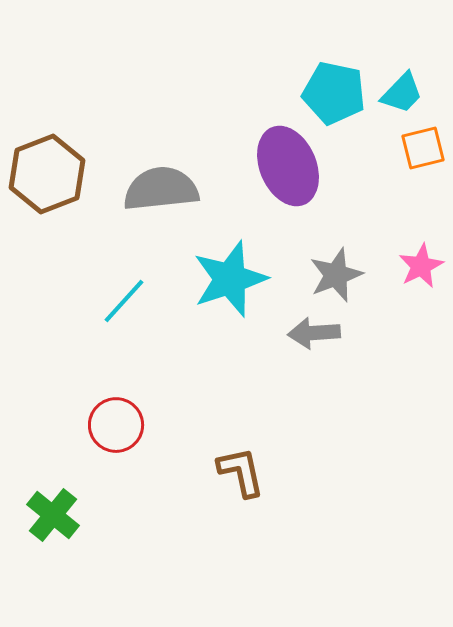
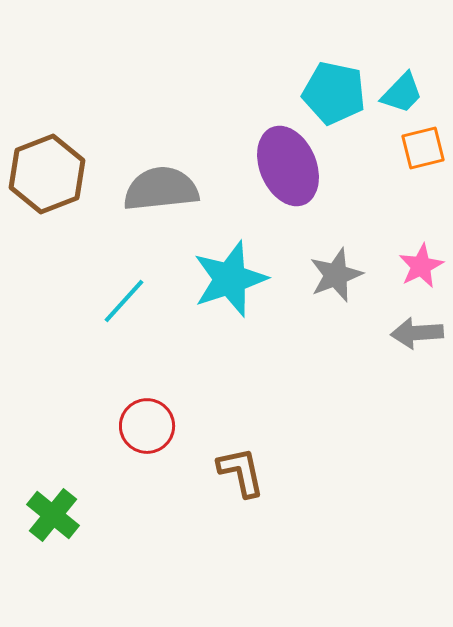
gray arrow: moved 103 px right
red circle: moved 31 px right, 1 px down
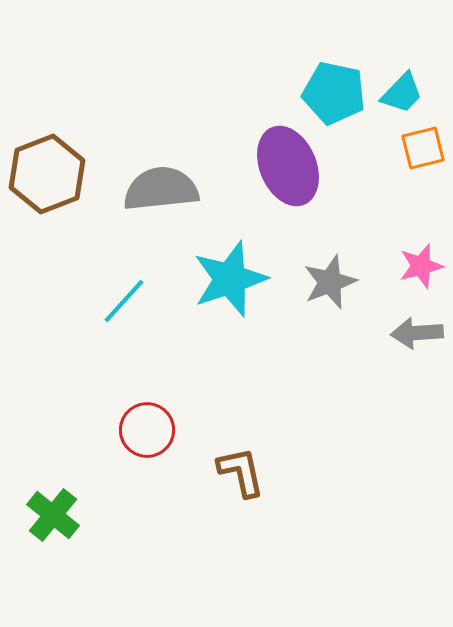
pink star: rotated 12 degrees clockwise
gray star: moved 6 px left, 7 px down
red circle: moved 4 px down
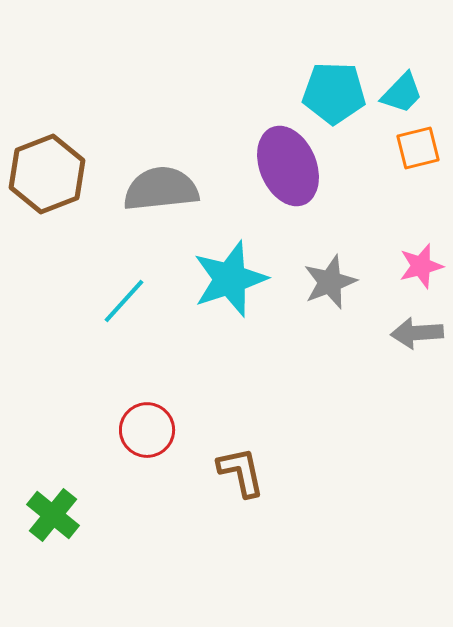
cyan pentagon: rotated 10 degrees counterclockwise
orange square: moved 5 px left
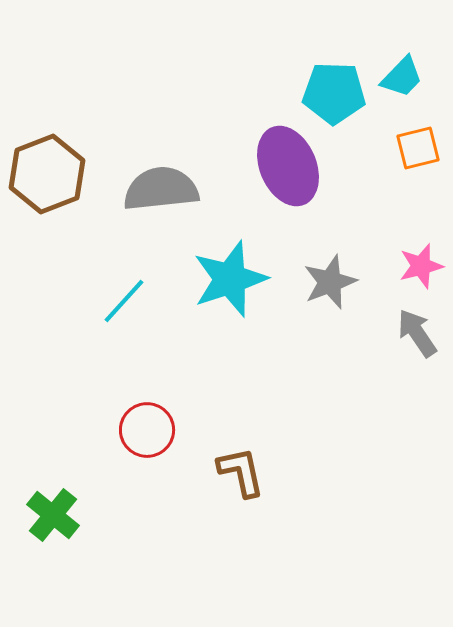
cyan trapezoid: moved 16 px up
gray arrow: rotated 60 degrees clockwise
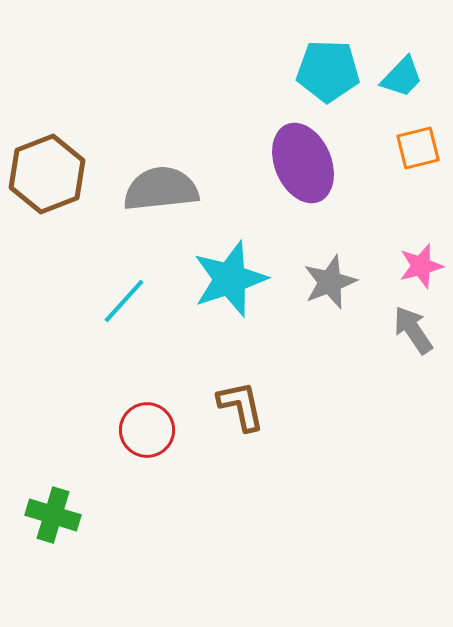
cyan pentagon: moved 6 px left, 22 px up
purple ellipse: moved 15 px right, 3 px up
gray arrow: moved 4 px left, 3 px up
brown L-shape: moved 66 px up
green cross: rotated 22 degrees counterclockwise
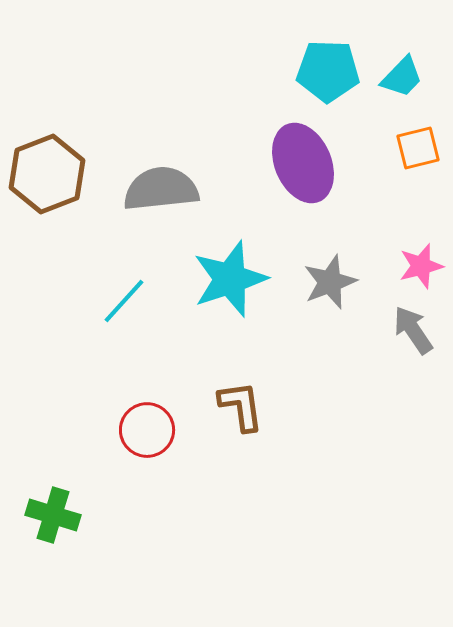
brown L-shape: rotated 4 degrees clockwise
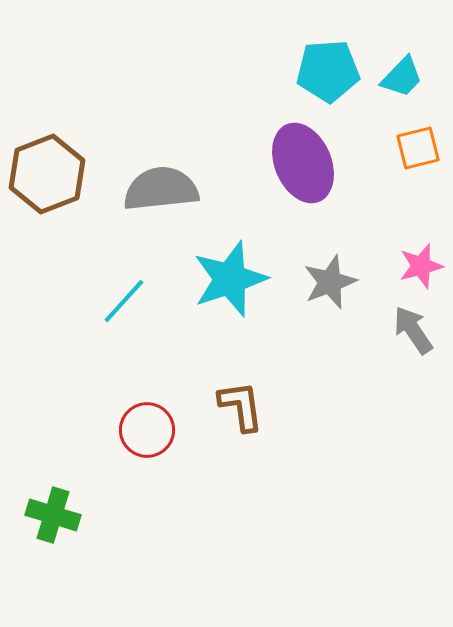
cyan pentagon: rotated 6 degrees counterclockwise
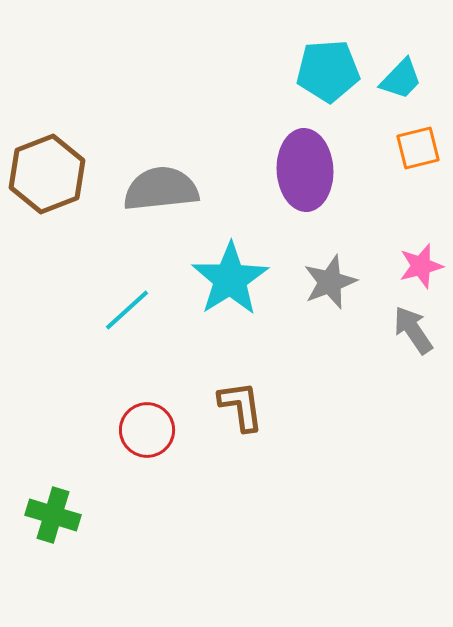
cyan trapezoid: moved 1 px left, 2 px down
purple ellipse: moved 2 px right, 7 px down; rotated 20 degrees clockwise
cyan star: rotated 14 degrees counterclockwise
cyan line: moved 3 px right, 9 px down; rotated 6 degrees clockwise
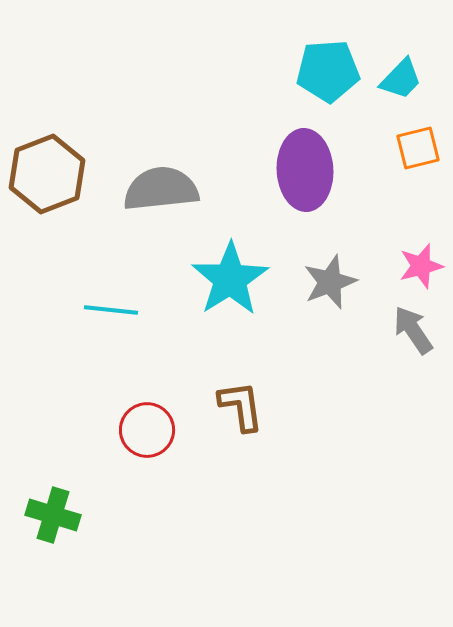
cyan line: moved 16 px left; rotated 48 degrees clockwise
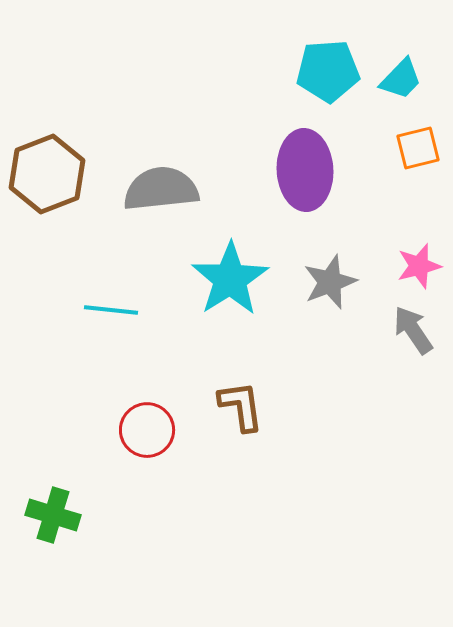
pink star: moved 2 px left
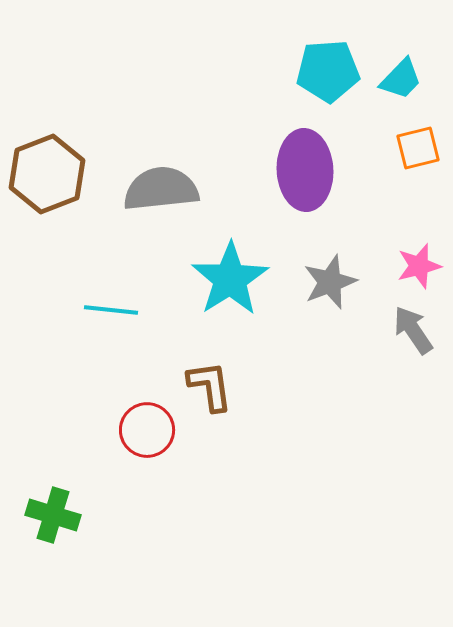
brown L-shape: moved 31 px left, 20 px up
